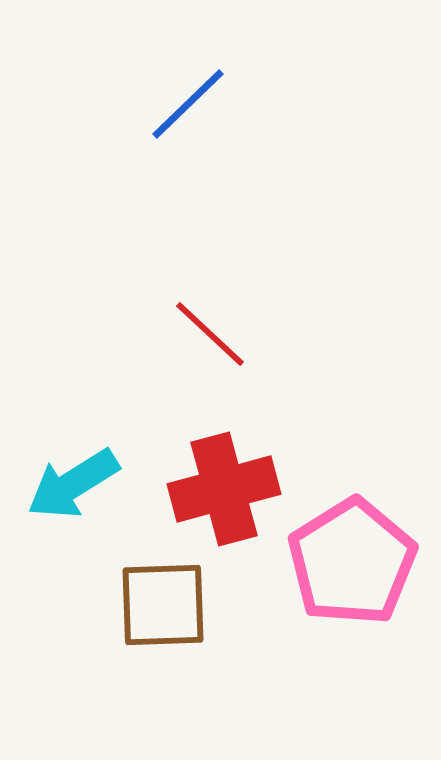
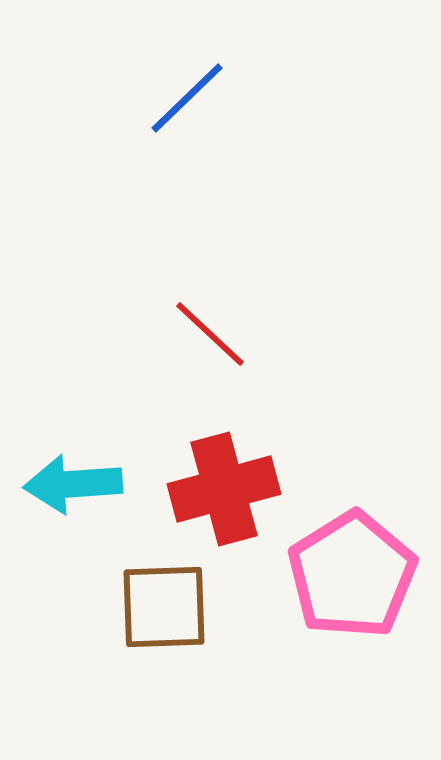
blue line: moved 1 px left, 6 px up
cyan arrow: rotated 28 degrees clockwise
pink pentagon: moved 13 px down
brown square: moved 1 px right, 2 px down
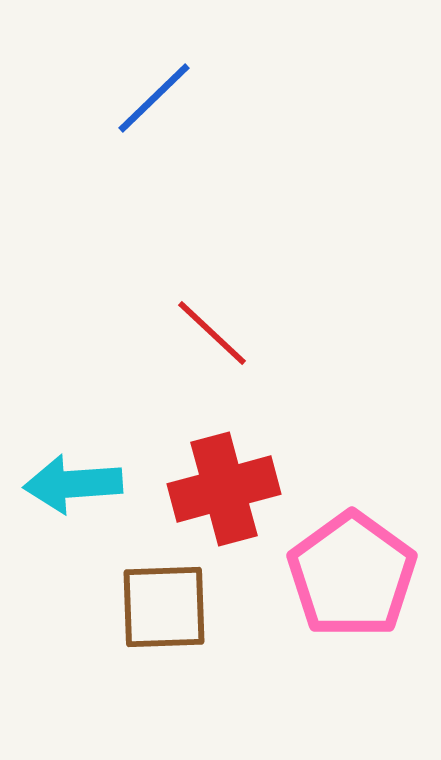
blue line: moved 33 px left
red line: moved 2 px right, 1 px up
pink pentagon: rotated 4 degrees counterclockwise
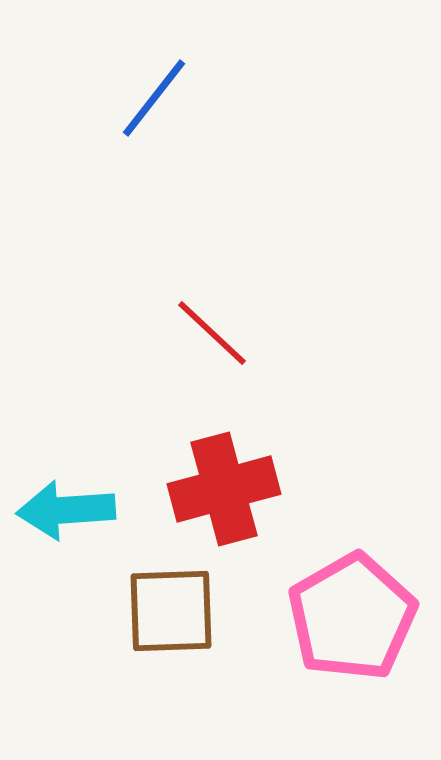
blue line: rotated 8 degrees counterclockwise
cyan arrow: moved 7 px left, 26 px down
pink pentagon: moved 42 px down; rotated 6 degrees clockwise
brown square: moved 7 px right, 4 px down
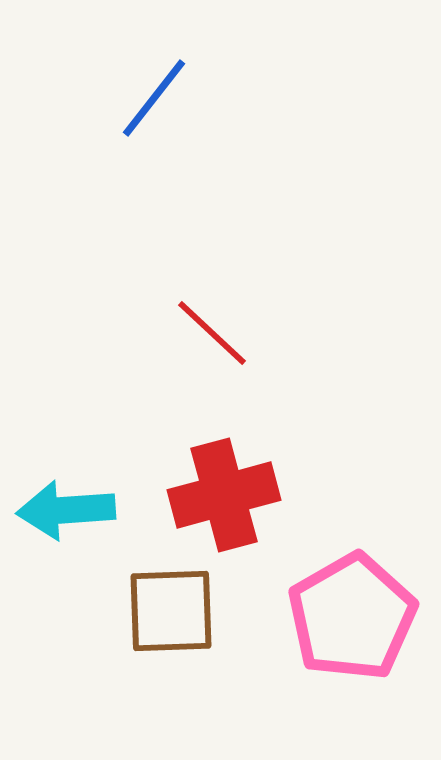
red cross: moved 6 px down
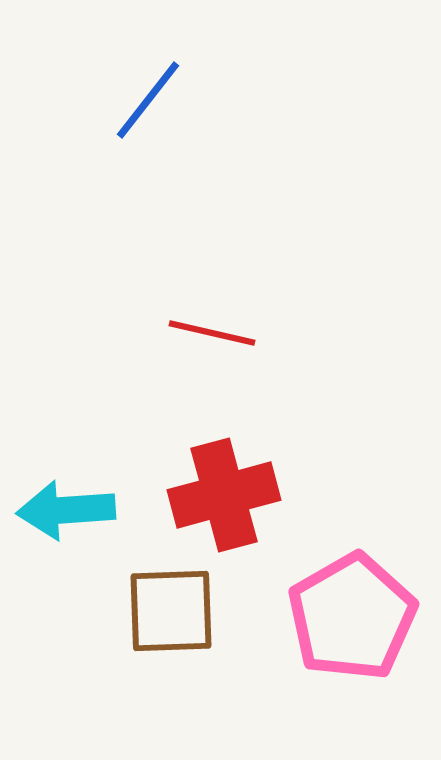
blue line: moved 6 px left, 2 px down
red line: rotated 30 degrees counterclockwise
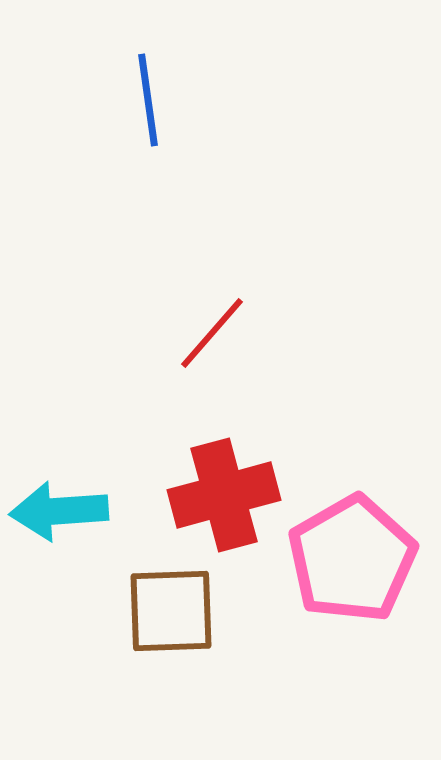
blue line: rotated 46 degrees counterclockwise
red line: rotated 62 degrees counterclockwise
cyan arrow: moved 7 px left, 1 px down
pink pentagon: moved 58 px up
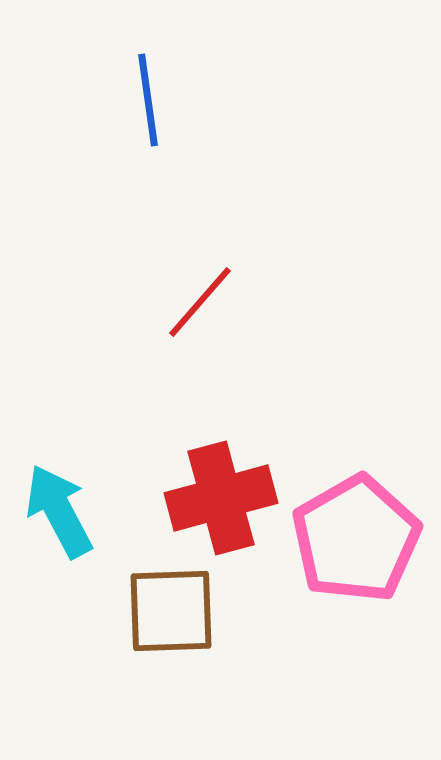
red line: moved 12 px left, 31 px up
red cross: moved 3 px left, 3 px down
cyan arrow: rotated 66 degrees clockwise
pink pentagon: moved 4 px right, 20 px up
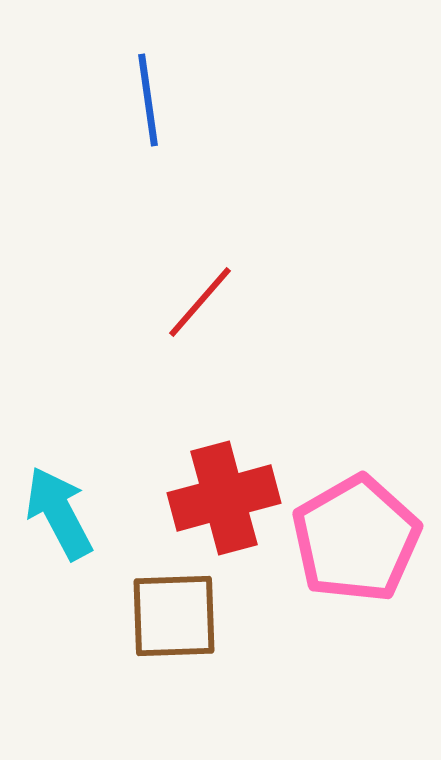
red cross: moved 3 px right
cyan arrow: moved 2 px down
brown square: moved 3 px right, 5 px down
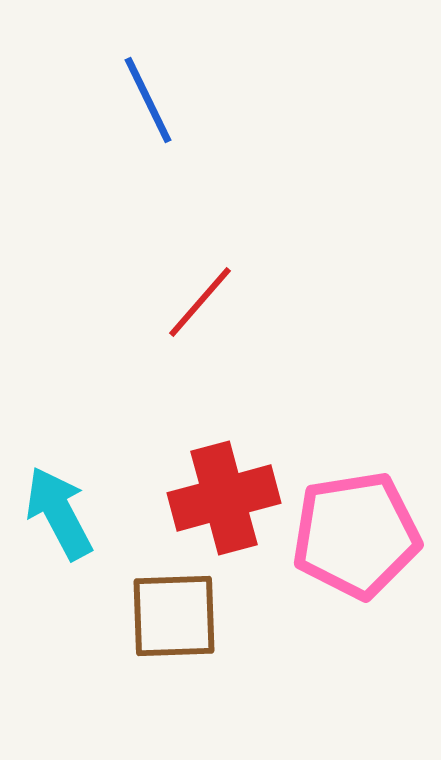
blue line: rotated 18 degrees counterclockwise
pink pentagon: moved 4 px up; rotated 21 degrees clockwise
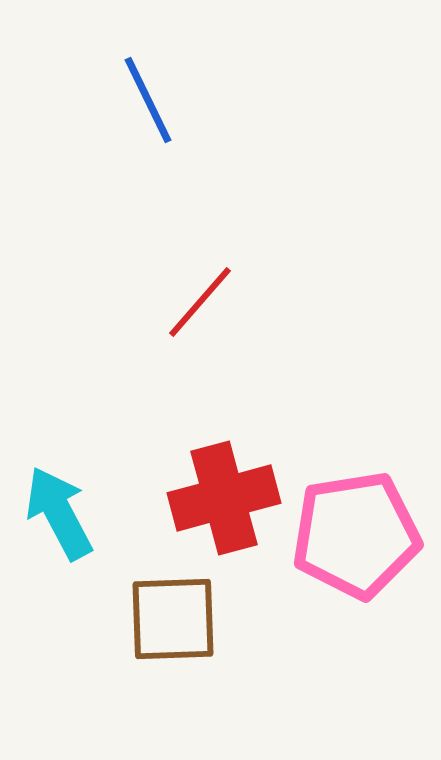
brown square: moved 1 px left, 3 px down
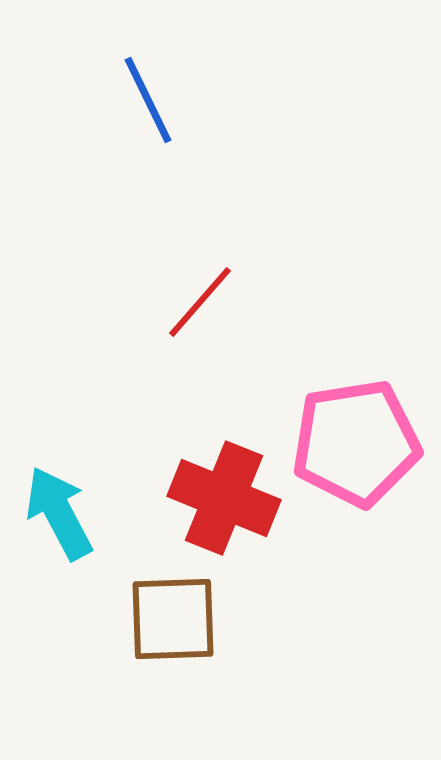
red cross: rotated 37 degrees clockwise
pink pentagon: moved 92 px up
